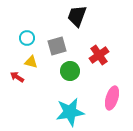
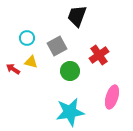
gray square: rotated 12 degrees counterclockwise
red arrow: moved 4 px left, 8 px up
pink ellipse: moved 1 px up
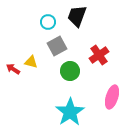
cyan circle: moved 21 px right, 16 px up
cyan star: rotated 24 degrees counterclockwise
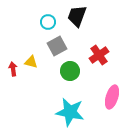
red arrow: rotated 48 degrees clockwise
cyan star: rotated 28 degrees counterclockwise
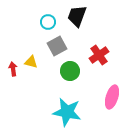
cyan star: moved 3 px left
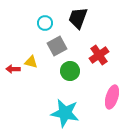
black trapezoid: moved 1 px right, 2 px down
cyan circle: moved 3 px left, 1 px down
red arrow: rotated 80 degrees counterclockwise
cyan star: moved 2 px left, 1 px down
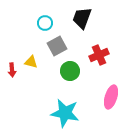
black trapezoid: moved 4 px right
red cross: rotated 12 degrees clockwise
red arrow: moved 1 px left, 1 px down; rotated 96 degrees counterclockwise
pink ellipse: moved 1 px left
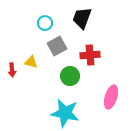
red cross: moved 9 px left; rotated 18 degrees clockwise
green circle: moved 5 px down
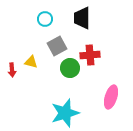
black trapezoid: rotated 20 degrees counterclockwise
cyan circle: moved 4 px up
green circle: moved 8 px up
cyan star: rotated 28 degrees counterclockwise
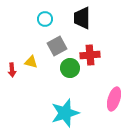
pink ellipse: moved 3 px right, 2 px down
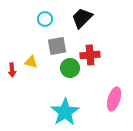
black trapezoid: rotated 45 degrees clockwise
gray square: rotated 18 degrees clockwise
cyan star: moved 1 px up; rotated 16 degrees counterclockwise
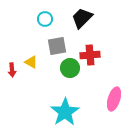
yellow triangle: rotated 16 degrees clockwise
